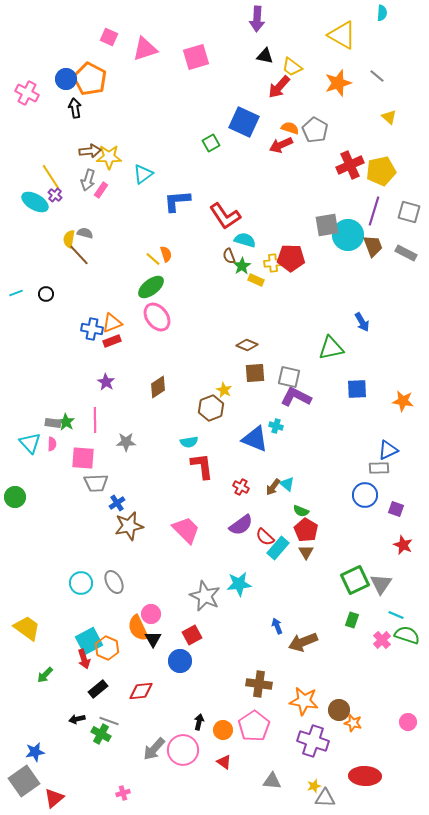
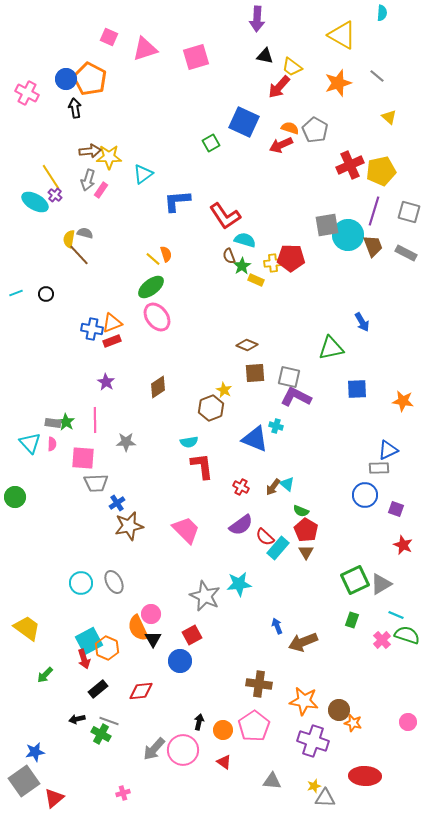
gray triangle at (381, 584): rotated 25 degrees clockwise
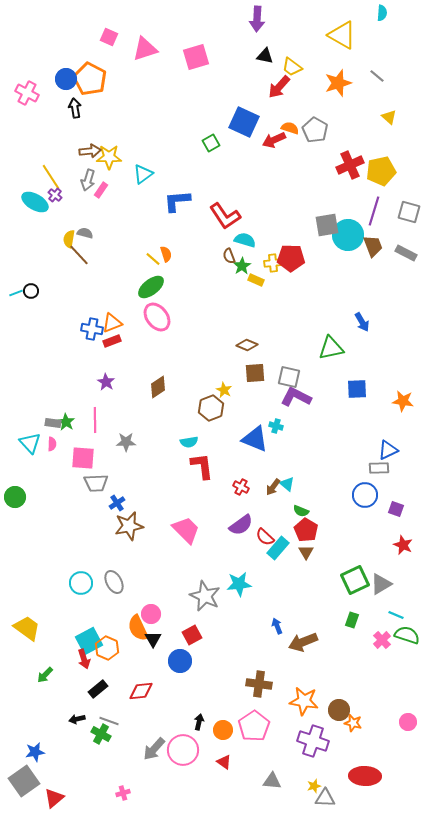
red arrow at (281, 145): moved 7 px left, 5 px up
black circle at (46, 294): moved 15 px left, 3 px up
